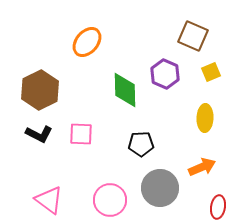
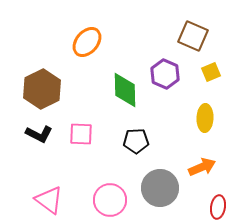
brown hexagon: moved 2 px right, 1 px up
black pentagon: moved 5 px left, 3 px up
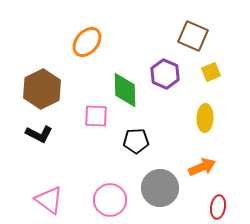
pink square: moved 15 px right, 18 px up
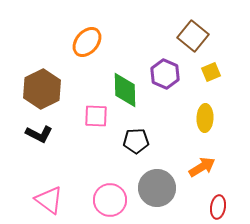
brown square: rotated 16 degrees clockwise
orange arrow: rotated 8 degrees counterclockwise
gray circle: moved 3 px left
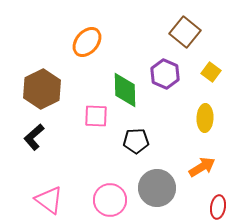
brown square: moved 8 px left, 4 px up
yellow square: rotated 30 degrees counterclockwise
black L-shape: moved 5 px left, 3 px down; rotated 112 degrees clockwise
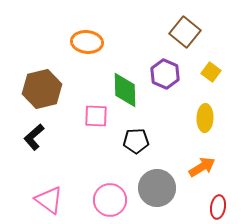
orange ellipse: rotated 56 degrees clockwise
brown hexagon: rotated 12 degrees clockwise
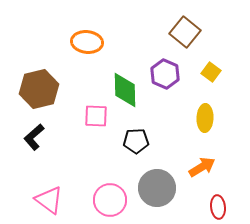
brown hexagon: moved 3 px left
red ellipse: rotated 15 degrees counterclockwise
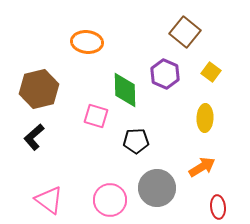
pink square: rotated 15 degrees clockwise
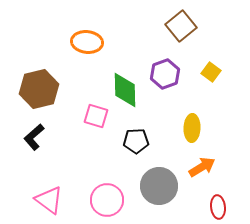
brown square: moved 4 px left, 6 px up; rotated 12 degrees clockwise
purple hexagon: rotated 16 degrees clockwise
yellow ellipse: moved 13 px left, 10 px down
gray circle: moved 2 px right, 2 px up
pink circle: moved 3 px left
